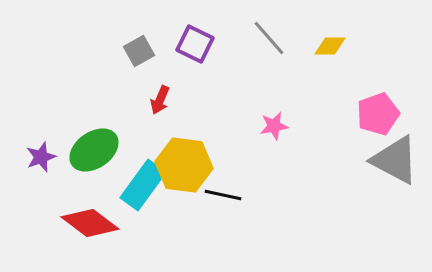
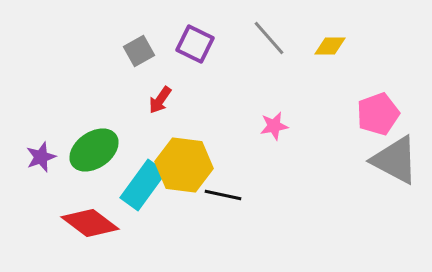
red arrow: rotated 12 degrees clockwise
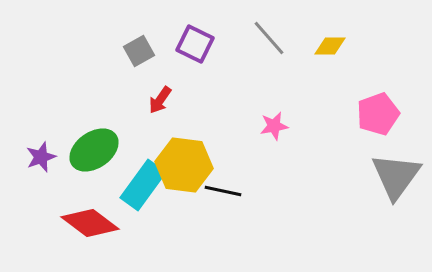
gray triangle: moved 1 px right, 16 px down; rotated 38 degrees clockwise
black line: moved 4 px up
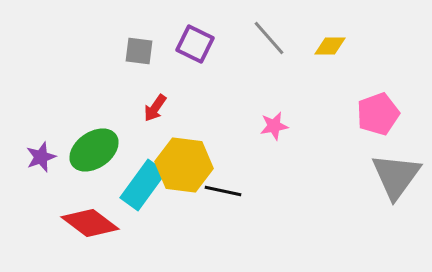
gray square: rotated 36 degrees clockwise
red arrow: moved 5 px left, 8 px down
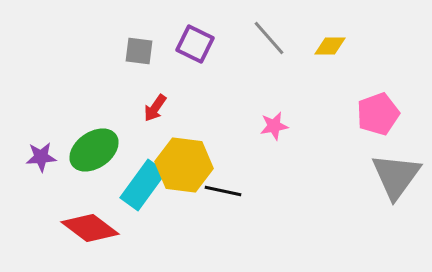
purple star: rotated 16 degrees clockwise
red diamond: moved 5 px down
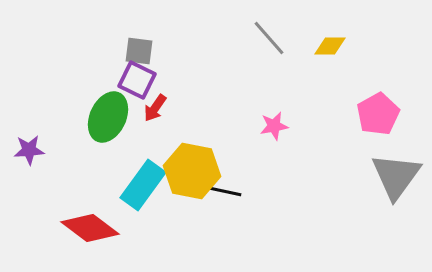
purple square: moved 58 px left, 36 px down
pink pentagon: rotated 9 degrees counterclockwise
green ellipse: moved 14 px right, 33 px up; rotated 30 degrees counterclockwise
purple star: moved 12 px left, 7 px up
yellow hexagon: moved 8 px right, 6 px down; rotated 4 degrees clockwise
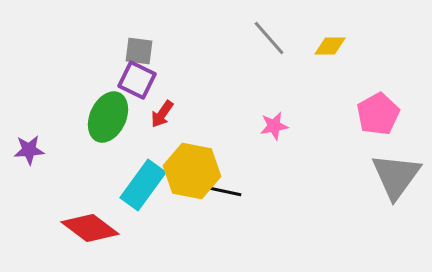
red arrow: moved 7 px right, 6 px down
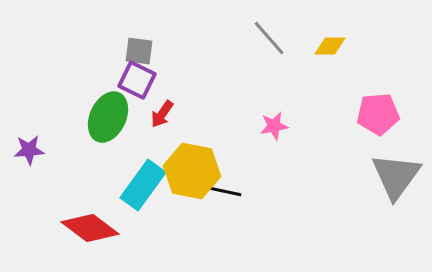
pink pentagon: rotated 24 degrees clockwise
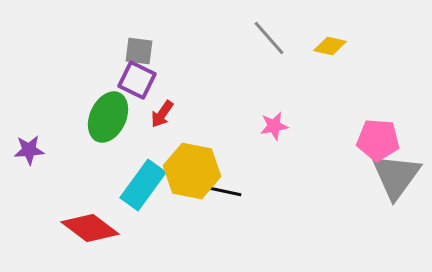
yellow diamond: rotated 12 degrees clockwise
pink pentagon: moved 26 px down; rotated 9 degrees clockwise
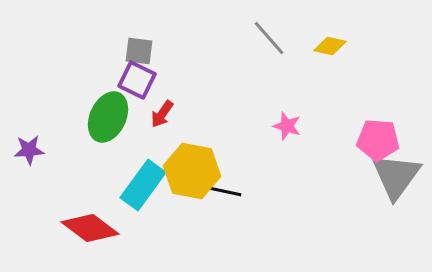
pink star: moved 13 px right; rotated 28 degrees clockwise
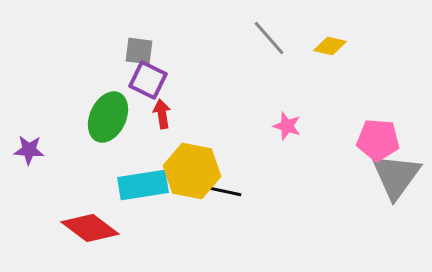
purple square: moved 11 px right
red arrow: rotated 136 degrees clockwise
purple star: rotated 8 degrees clockwise
cyan rectangle: rotated 45 degrees clockwise
